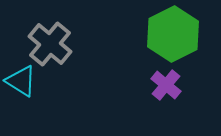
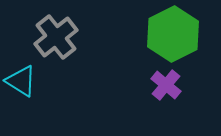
gray cross: moved 6 px right, 7 px up; rotated 12 degrees clockwise
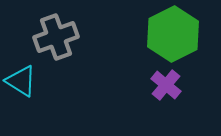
gray cross: rotated 18 degrees clockwise
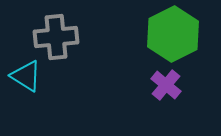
gray cross: rotated 15 degrees clockwise
cyan triangle: moved 5 px right, 5 px up
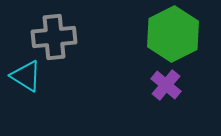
gray cross: moved 2 px left
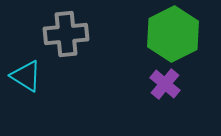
gray cross: moved 12 px right, 3 px up
purple cross: moved 1 px left, 1 px up
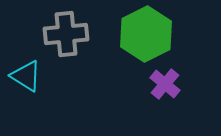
green hexagon: moved 27 px left
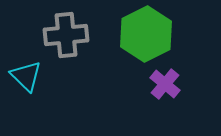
gray cross: moved 1 px down
cyan triangle: rotated 12 degrees clockwise
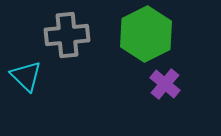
gray cross: moved 1 px right
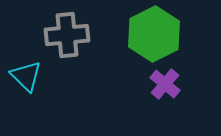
green hexagon: moved 8 px right
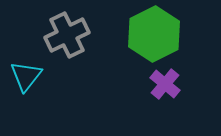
gray cross: rotated 21 degrees counterclockwise
cyan triangle: rotated 24 degrees clockwise
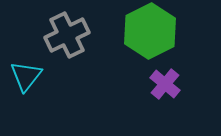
green hexagon: moved 4 px left, 3 px up
